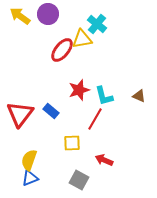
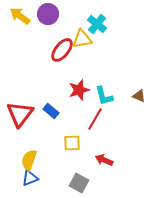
gray square: moved 3 px down
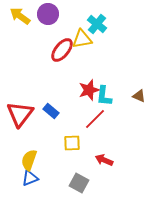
red star: moved 10 px right
cyan L-shape: rotated 20 degrees clockwise
red line: rotated 15 degrees clockwise
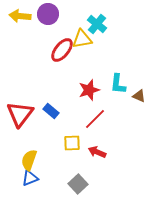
yellow arrow: rotated 30 degrees counterclockwise
cyan L-shape: moved 14 px right, 12 px up
red arrow: moved 7 px left, 8 px up
gray square: moved 1 px left, 1 px down; rotated 18 degrees clockwise
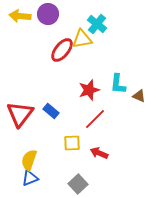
red arrow: moved 2 px right, 1 px down
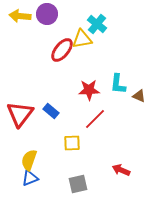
purple circle: moved 1 px left
red star: rotated 15 degrees clockwise
red arrow: moved 22 px right, 17 px down
gray square: rotated 30 degrees clockwise
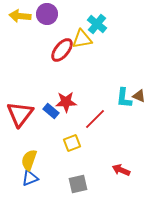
cyan L-shape: moved 6 px right, 14 px down
red star: moved 23 px left, 12 px down
yellow square: rotated 18 degrees counterclockwise
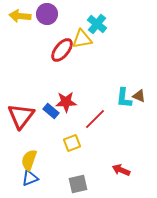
red triangle: moved 1 px right, 2 px down
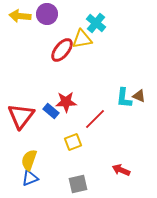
cyan cross: moved 1 px left, 1 px up
yellow square: moved 1 px right, 1 px up
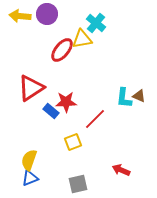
red triangle: moved 10 px right, 28 px up; rotated 20 degrees clockwise
